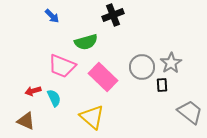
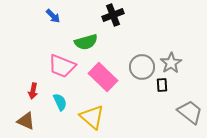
blue arrow: moved 1 px right
red arrow: rotated 63 degrees counterclockwise
cyan semicircle: moved 6 px right, 4 px down
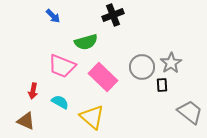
cyan semicircle: rotated 36 degrees counterclockwise
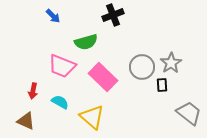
gray trapezoid: moved 1 px left, 1 px down
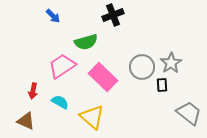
pink trapezoid: rotated 124 degrees clockwise
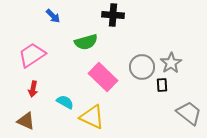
black cross: rotated 25 degrees clockwise
pink trapezoid: moved 30 px left, 11 px up
red arrow: moved 2 px up
cyan semicircle: moved 5 px right
yellow triangle: rotated 16 degrees counterclockwise
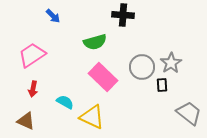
black cross: moved 10 px right
green semicircle: moved 9 px right
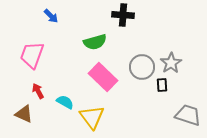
blue arrow: moved 2 px left
pink trapezoid: rotated 36 degrees counterclockwise
red arrow: moved 5 px right, 2 px down; rotated 140 degrees clockwise
gray trapezoid: moved 1 px left, 2 px down; rotated 20 degrees counterclockwise
yellow triangle: rotated 28 degrees clockwise
brown triangle: moved 2 px left, 7 px up
